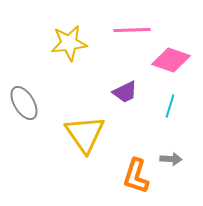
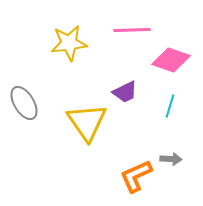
yellow triangle: moved 2 px right, 12 px up
orange L-shape: rotated 48 degrees clockwise
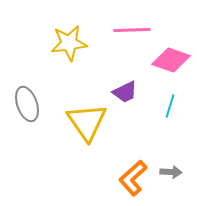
gray ellipse: moved 3 px right, 1 px down; rotated 12 degrees clockwise
gray arrow: moved 13 px down
orange L-shape: moved 3 px left, 2 px down; rotated 18 degrees counterclockwise
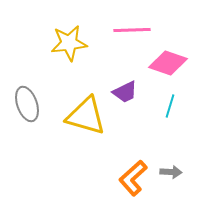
pink diamond: moved 3 px left, 3 px down
yellow triangle: moved 1 px left, 6 px up; rotated 39 degrees counterclockwise
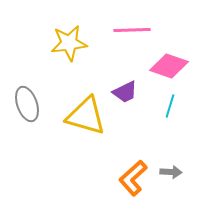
pink diamond: moved 1 px right, 3 px down
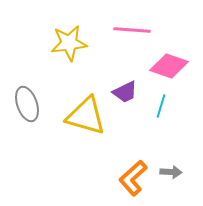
pink line: rotated 6 degrees clockwise
cyan line: moved 9 px left
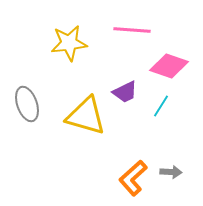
cyan line: rotated 15 degrees clockwise
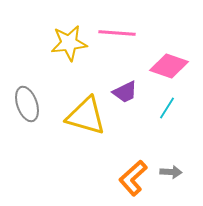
pink line: moved 15 px left, 3 px down
cyan line: moved 6 px right, 2 px down
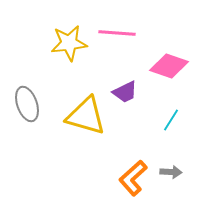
cyan line: moved 4 px right, 12 px down
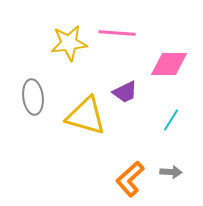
pink diamond: moved 2 px up; rotated 18 degrees counterclockwise
gray ellipse: moved 6 px right, 7 px up; rotated 12 degrees clockwise
orange L-shape: moved 3 px left, 1 px down
